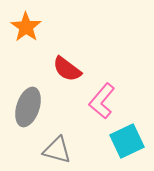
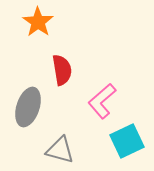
orange star: moved 12 px right, 5 px up
red semicircle: moved 5 px left, 1 px down; rotated 136 degrees counterclockwise
pink L-shape: rotated 9 degrees clockwise
gray triangle: moved 3 px right
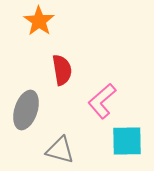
orange star: moved 1 px right, 1 px up
gray ellipse: moved 2 px left, 3 px down
cyan square: rotated 24 degrees clockwise
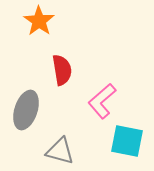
cyan square: rotated 12 degrees clockwise
gray triangle: moved 1 px down
